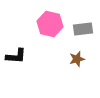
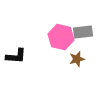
pink hexagon: moved 11 px right, 13 px down
gray rectangle: moved 3 px down
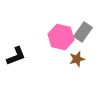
gray rectangle: rotated 48 degrees counterclockwise
black L-shape: rotated 25 degrees counterclockwise
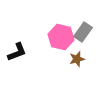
black L-shape: moved 1 px right, 4 px up
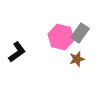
gray rectangle: moved 3 px left, 1 px down
black L-shape: rotated 15 degrees counterclockwise
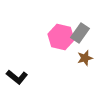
black L-shape: moved 25 px down; rotated 75 degrees clockwise
brown star: moved 8 px right, 1 px up
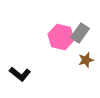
brown star: moved 1 px right, 2 px down
black L-shape: moved 3 px right, 3 px up
